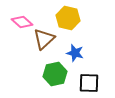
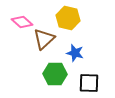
green hexagon: rotated 15 degrees clockwise
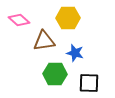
yellow hexagon: rotated 15 degrees counterclockwise
pink diamond: moved 3 px left, 2 px up
brown triangle: moved 2 px down; rotated 35 degrees clockwise
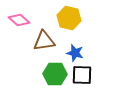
yellow hexagon: moved 1 px right; rotated 15 degrees clockwise
black square: moved 7 px left, 8 px up
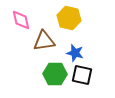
pink diamond: moved 2 px right; rotated 35 degrees clockwise
black square: rotated 10 degrees clockwise
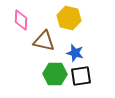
pink diamond: rotated 15 degrees clockwise
brown triangle: rotated 20 degrees clockwise
black square: moved 1 px left, 1 px down; rotated 20 degrees counterclockwise
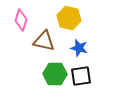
pink diamond: rotated 15 degrees clockwise
blue star: moved 4 px right, 5 px up
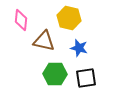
pink diamond: rotated 10 degrees counterclockwise
black square: moved 5 px right, 2 px down
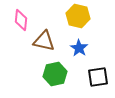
yellow hexagon: moved 9 px right, 2 px up
blue star: rotated 18 degrees clockwise
green hexagon: rotated 15 degrees counterclockwise
black square: moved 12 px right, 1 px up
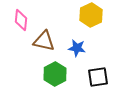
yellow hexagon: moved 13 px right, 1 px up; rotated 20 degrees clockwise
blue star: moved 2 px left; rotated 24 degrees counterclockwise
green hexagon: rotated 15 degrees counterclockwise
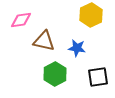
pink diamond: rotated 75 degrees clockwise
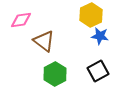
brown triangle: rotated 25 degrees clockwise
blue star: moved 23 px right, 12 px up
black square: moved 6 px up; rotated 20 degrees counterclockwise
